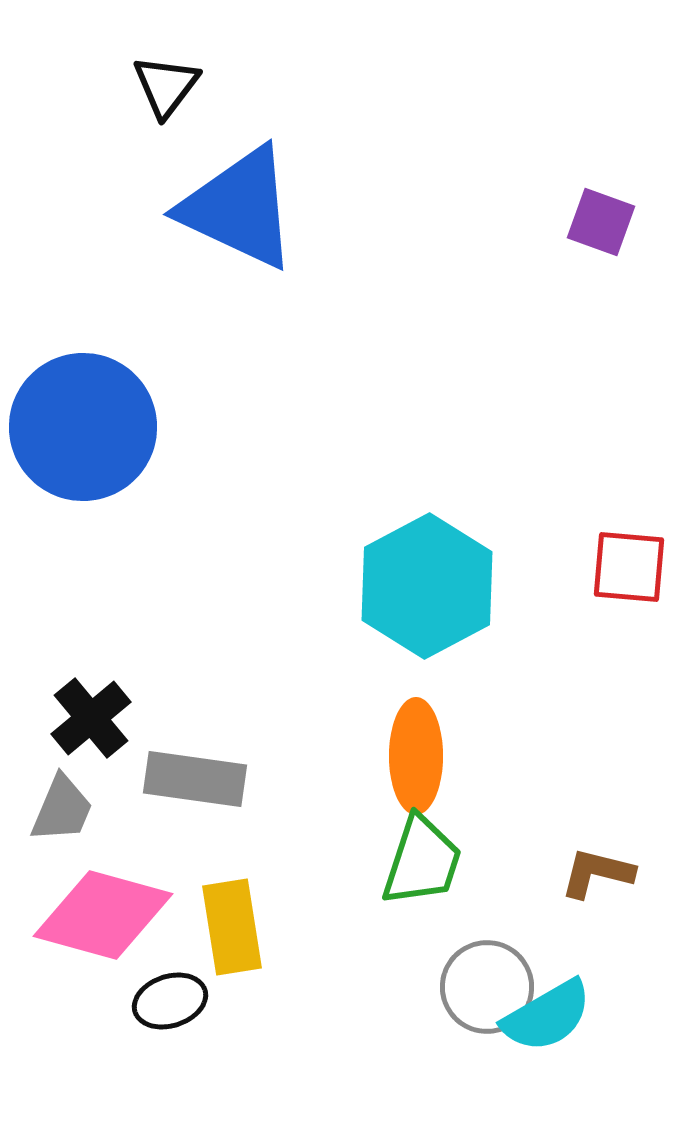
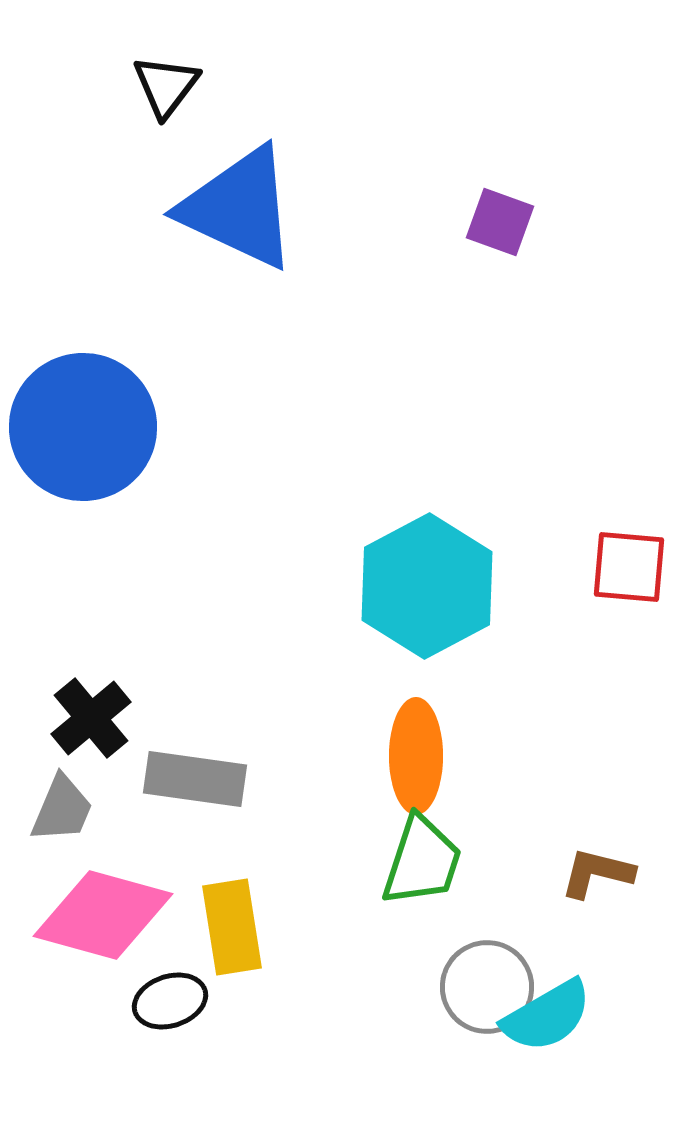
purple square: moved 101 px left
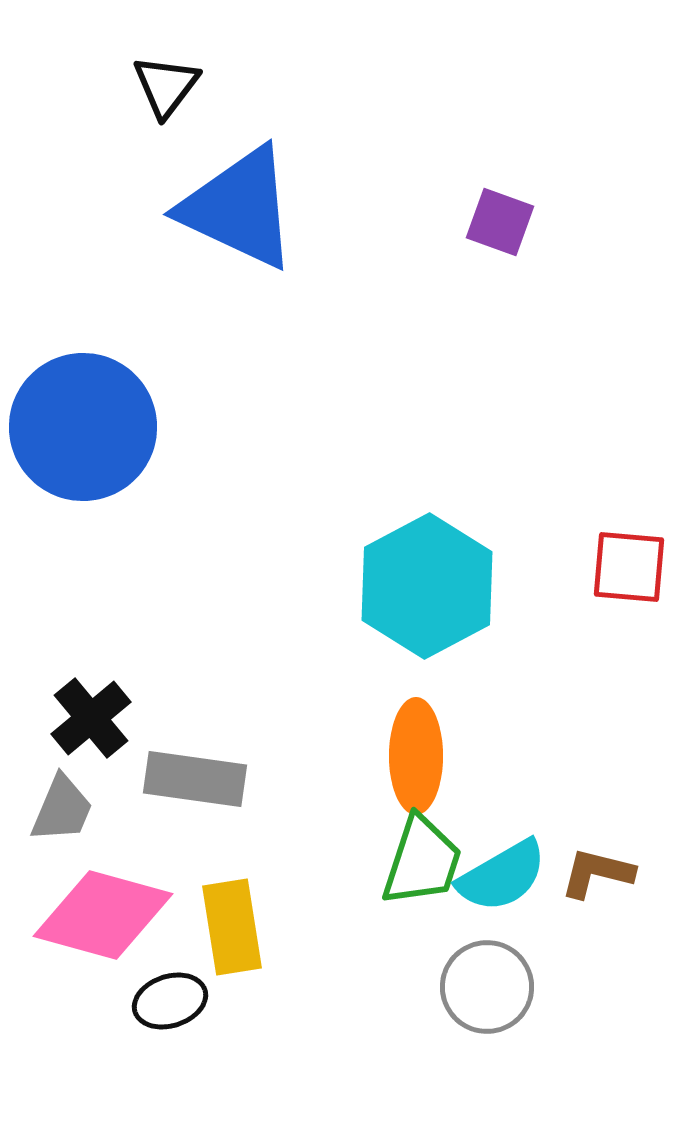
cyan semicircle: moved 45 px left, 140 px up
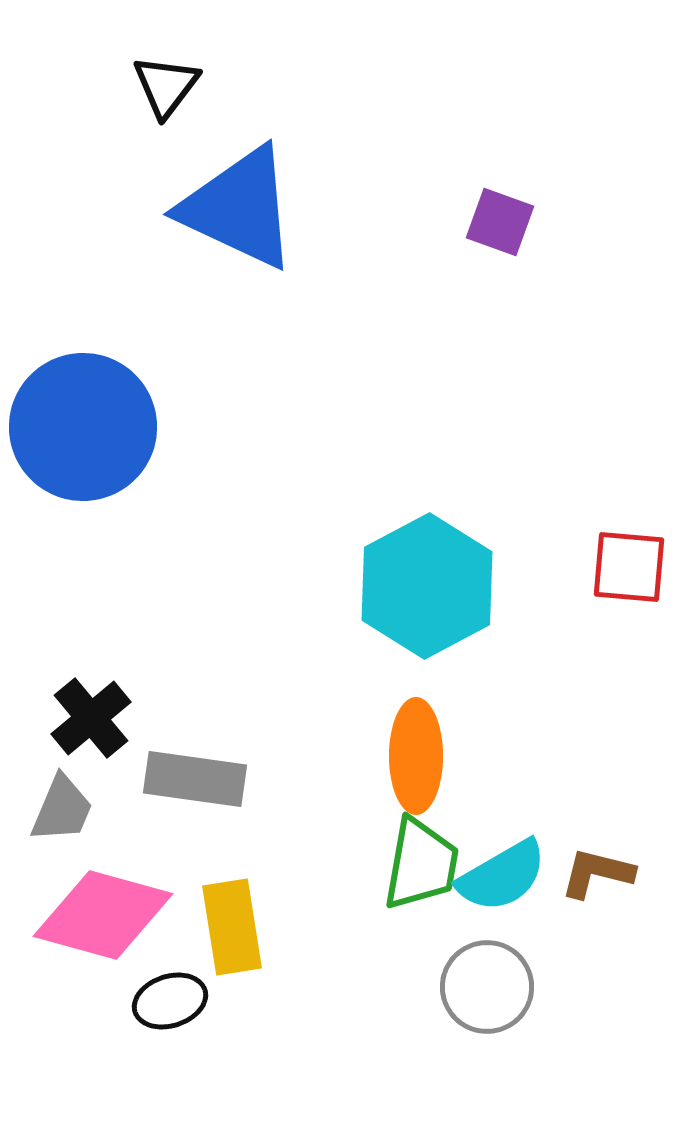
green trapezoid: moved 1 px left, 3 px down; rotated 8 degrees counterclockwise
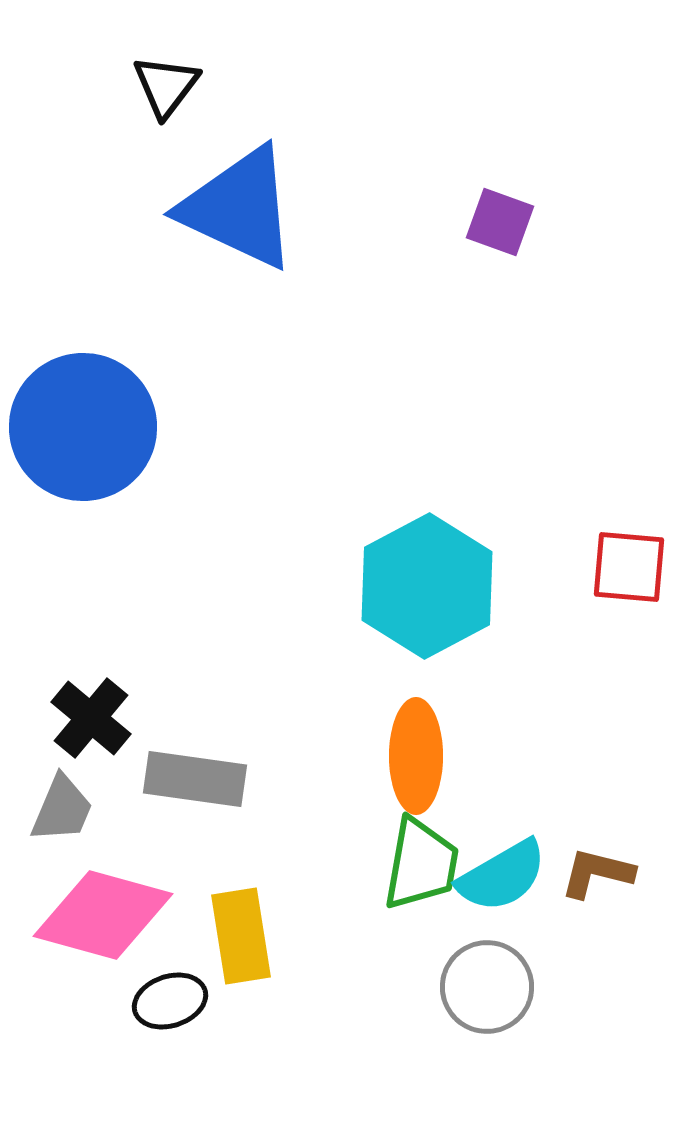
black cross: rotated 10 degrees counterclockwise
yellow rectangle: moved 9 px right, 9 px down
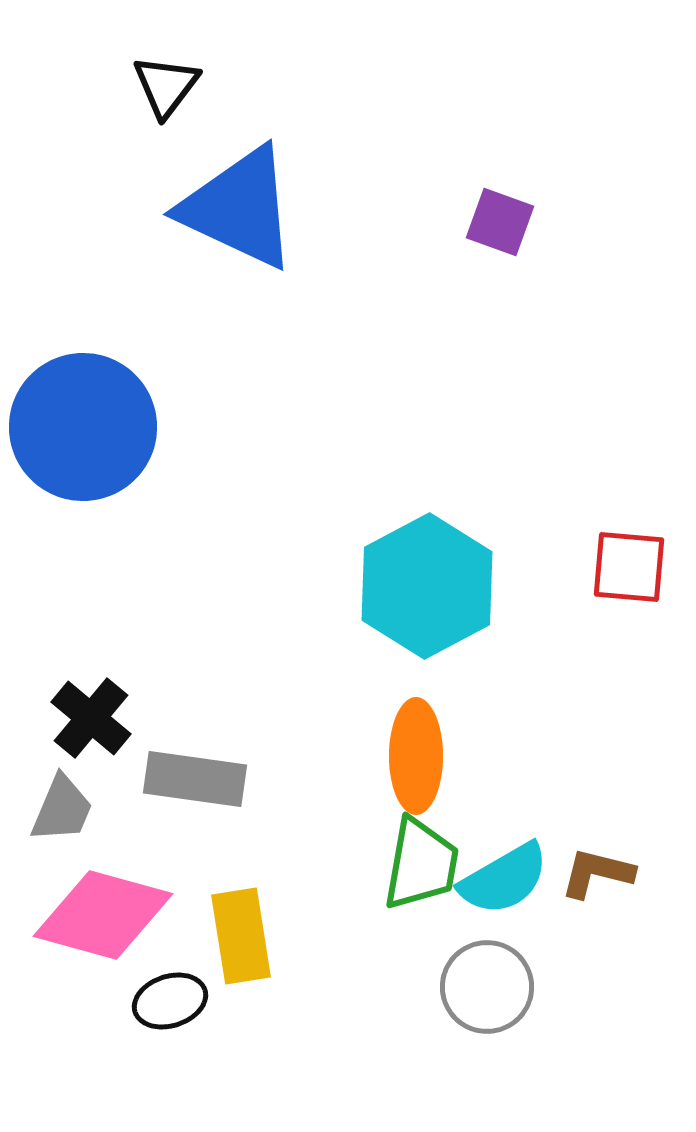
cyan semicircle: moved 2 px right, 3 px down
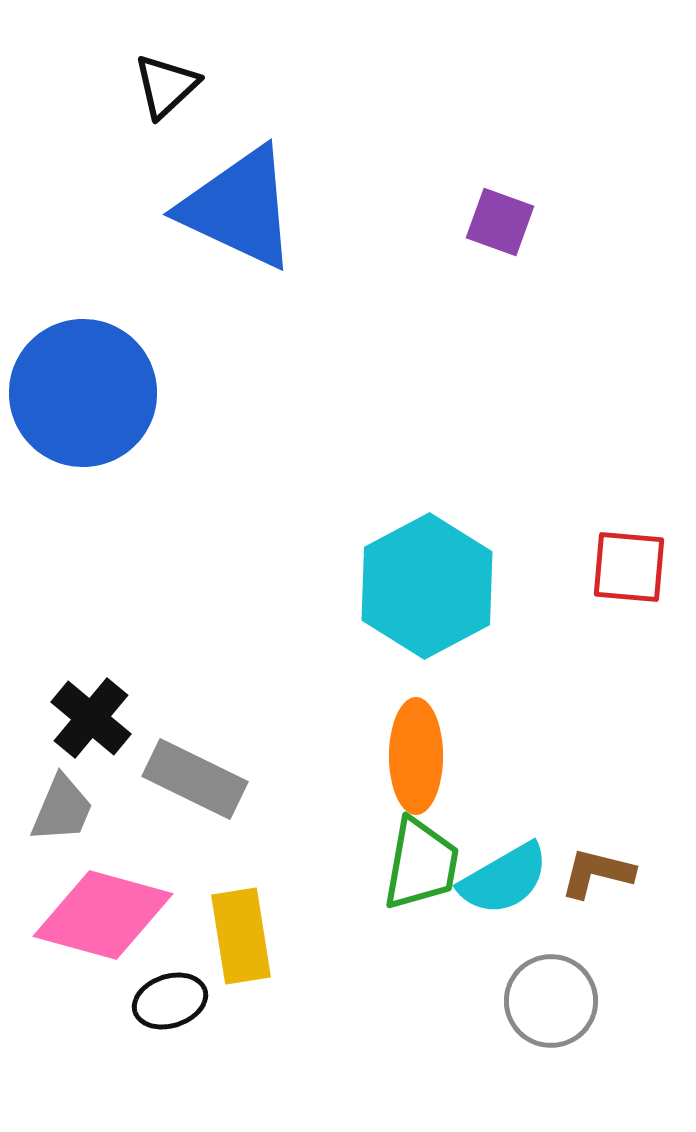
black triangle: rotated 10 degrees clockwise
blue circle: moved 34 px up
gray rectangle: rotated 18 degrees clockwise
gray circle: moved 64 px right, 14 px down
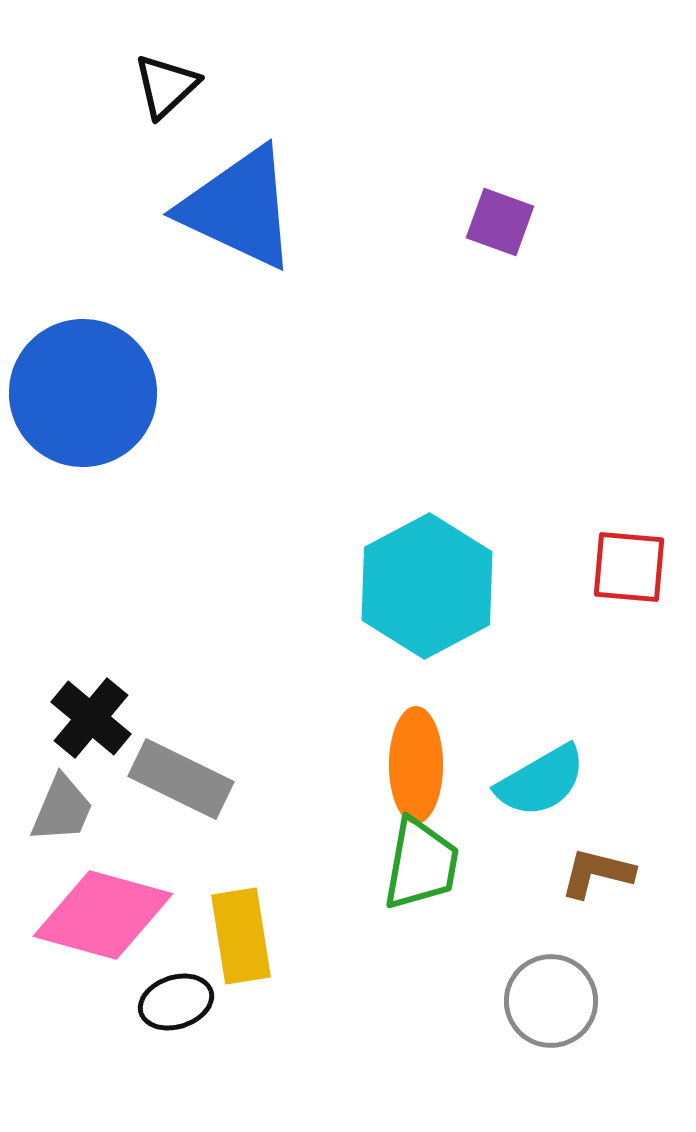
orange ellipse: moved 9 px down
gray rectangle: moved 14 px left
cyan semicircle: moved 37 px right, 98 px up
black ellipse: moved 6 px right, 1 px down
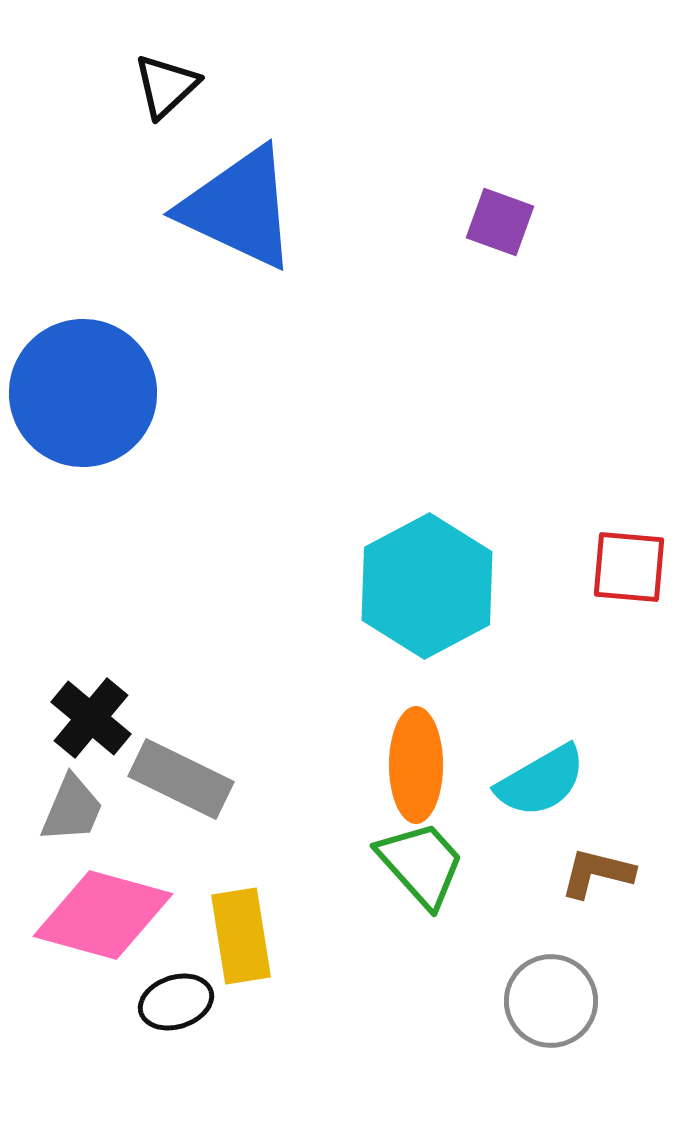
gray trapezoid: moved 10 px right
green trapezoid: rotated 52 degrees counterclockwise
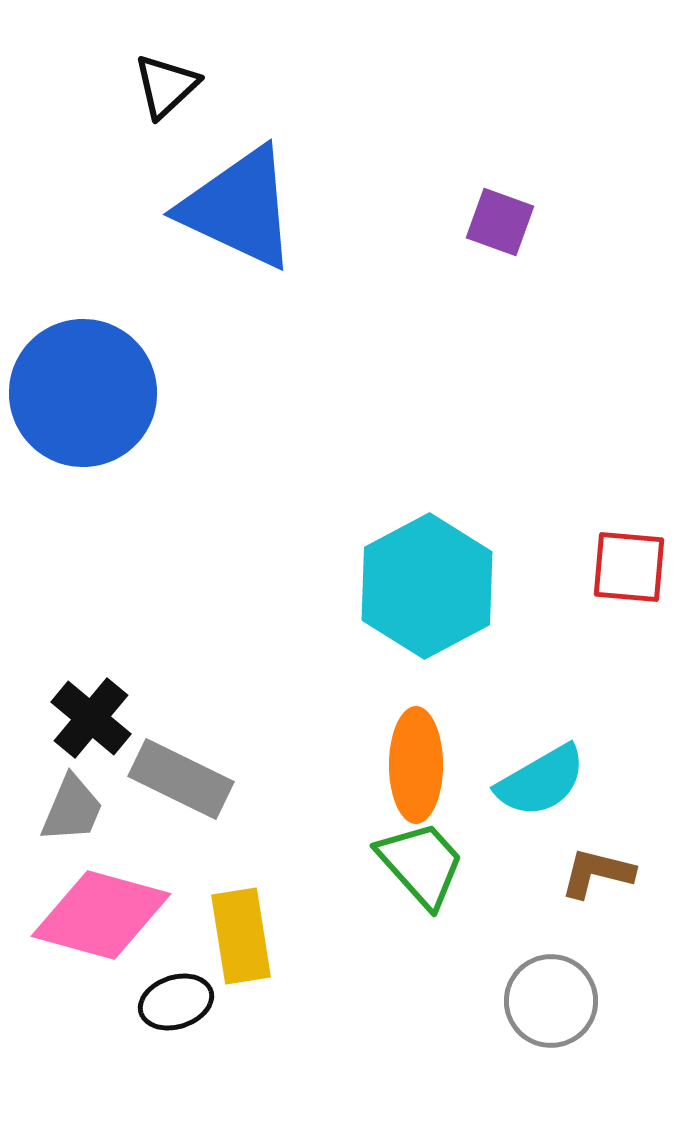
pink diamond: moved 2 px left
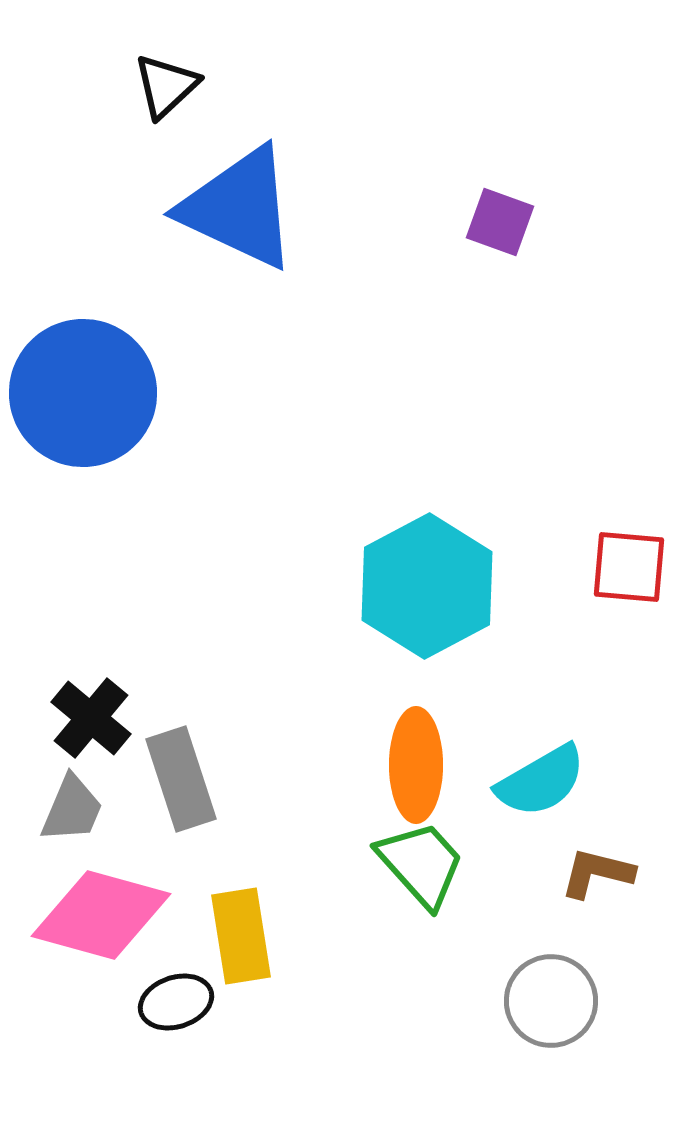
gray rectangle: rotated 46 degrees clockwise
